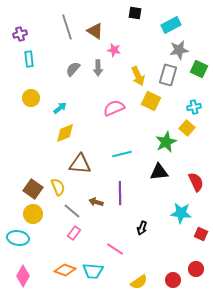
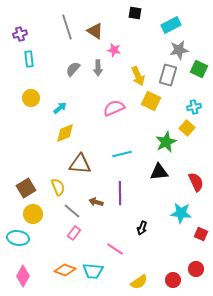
brown square at (33, 189): moved 7 px left, 1 px up; rotated 24 degrees clockwise
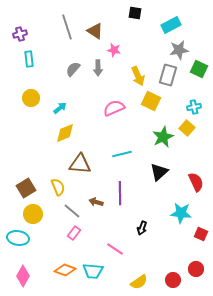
green star at (166, 142): moved 3 px left, 5 px up
black triangle at (159, 172): rotated 36 degrees counterclockwise
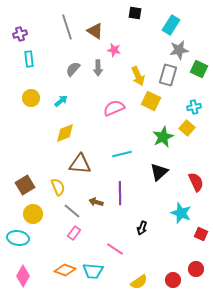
cyan rectangle at (171, 25): rotated 30 degrees counterclockwise
cyan arrow at (60, 108): moved 1 px right, 7 px up
brown square at (26, 188): moved 1 px left, 3 px up
cyan star at (181, 213): rotated 15 degrees clockwise
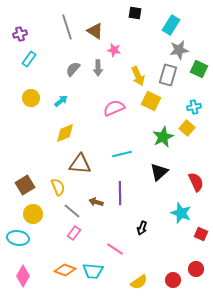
cyan rectangle at (29, 59): rotated 42 degrees clockwise
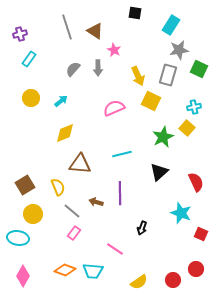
pink star at (114, 50): rotated 16 degrees clockwise
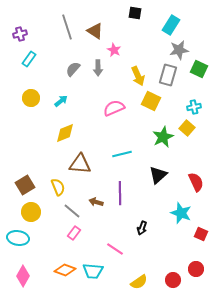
black triangle at (159, 172): moved 1 px left, 3 px down
yellow circle at (33, 214): moved 2 px left, 2 px up
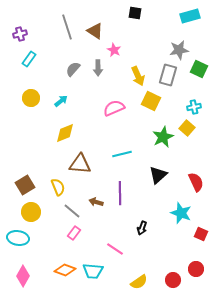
cyan rectangle at (171, 25): moved 19 px right, 9 px up; rotated 42 degrees clockwise
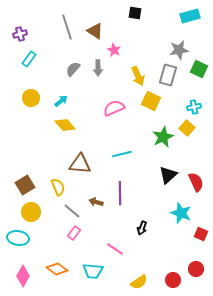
yellow diamond at (65, 133): moved 8 px up; rotated 70 degrees clockwise
black triangle at (158, 175): moved 10 px right
orange diamond at (65, 270): moved 8 px left, 1 px up; rotated 15 degrees clockwise
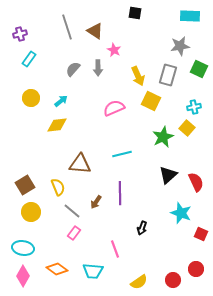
cyan rectangle at (190, 16): rotated 18 degrees clockwise
gray star at (179, 50): moved 1 px right, 4 px up
yellow diamond at (65, 125): moved 8 px left; rotated 55 degrees counterclockwise
brown arrow at (96, 202): rotated 72 degrees counterclockwise
cyan ellipse at (18, 238): moved 5 px right, 10 px down
pink line at (115, 249): rotated 36 degrees clockwise
